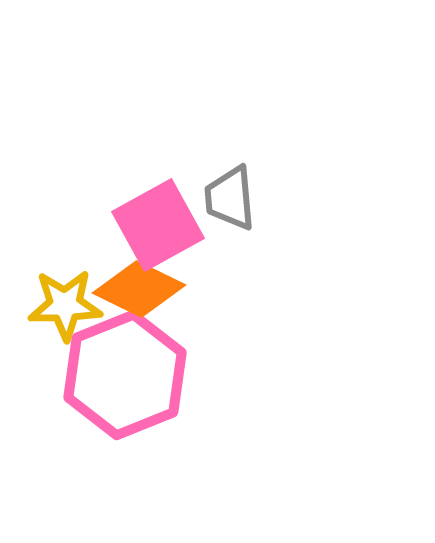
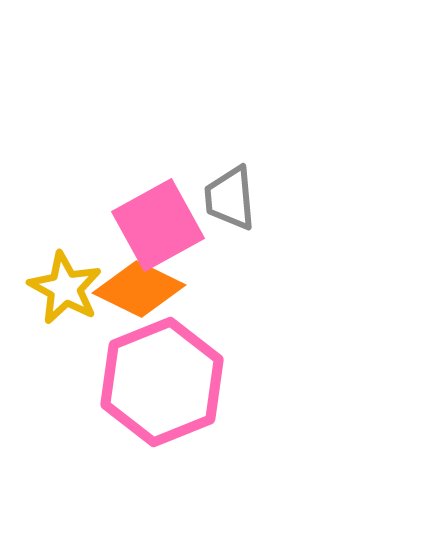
yellow star: moved 17 px up; rotated 30 degrees clockwise
pink hexagon: moved 37 px right, 7 px down
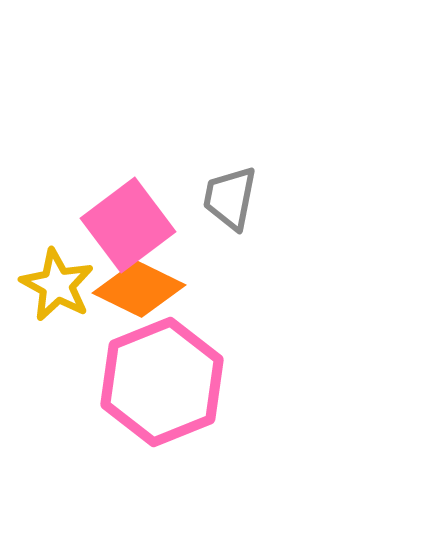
gray trapezoid: rotated 16 degrees clockwise
pink square: moved 30 px left; rotated 8 degrees counterclockwise
yellow star: moved 8 px left, 3 px up
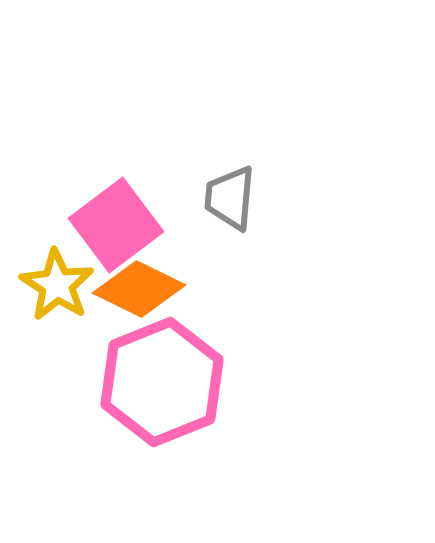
gray trapezoid: rotated 6 degrees counterclockwise
pink square: moved 12 px left
yellow star: rotated 4 degrees clockwise
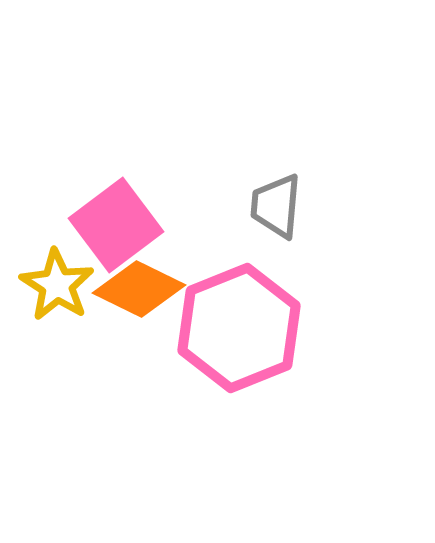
gray trapezoid: moved 46 px right, 8 px down
pink hexagon: moved 77 px right, 54 px up
